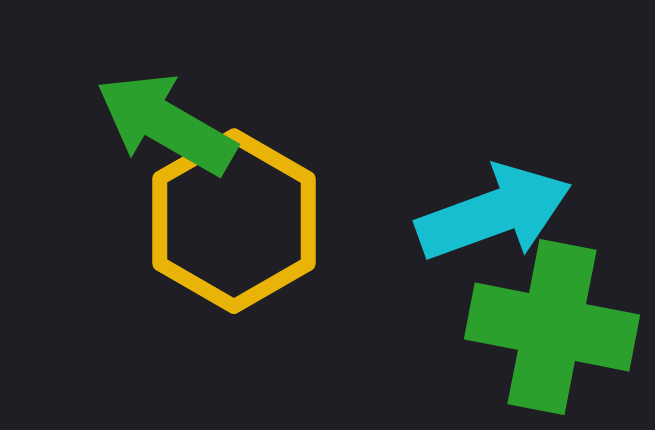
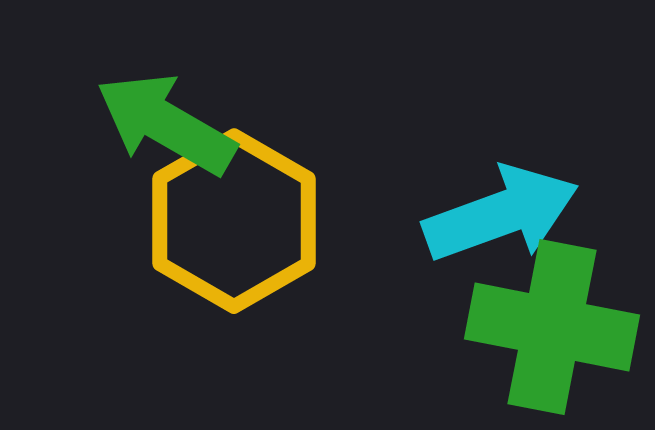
cyan arrow: moved 7 px right, 1 px down
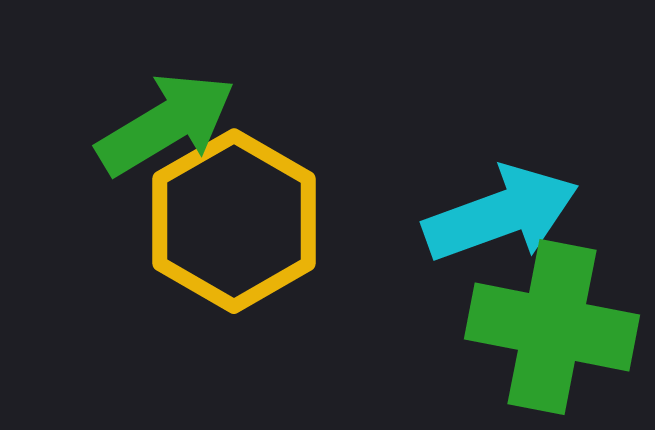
green arrow: rotated 119 degrees clockwise
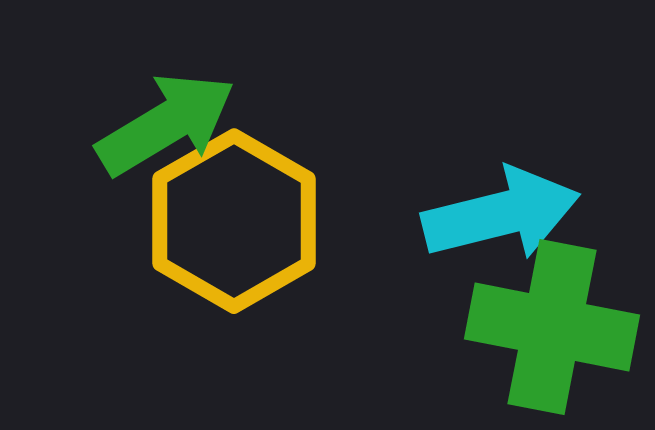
cyan arrow: rotated 6 degrees clockwise
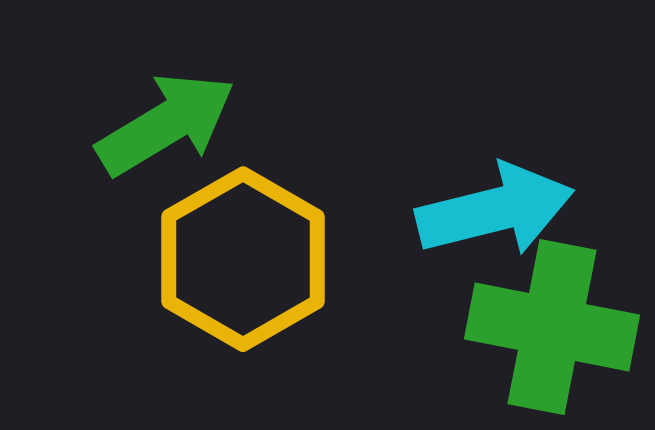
cyan arrow: moved 6 px left, 4 px up
yellow hexagon: moved 9 px right, 38 px down
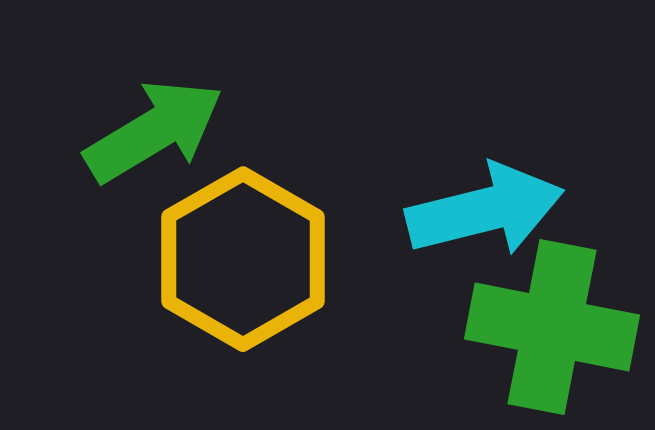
green arrow: moved 12 px left, 7 px down
cyan arrow: moved 10 px left
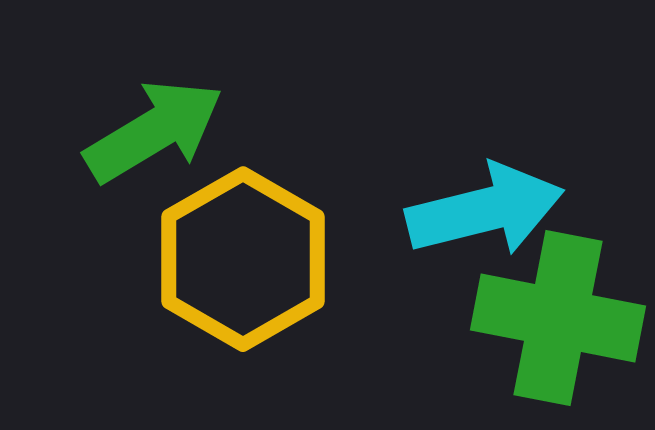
green cross: moved 6 px right, 9 px up
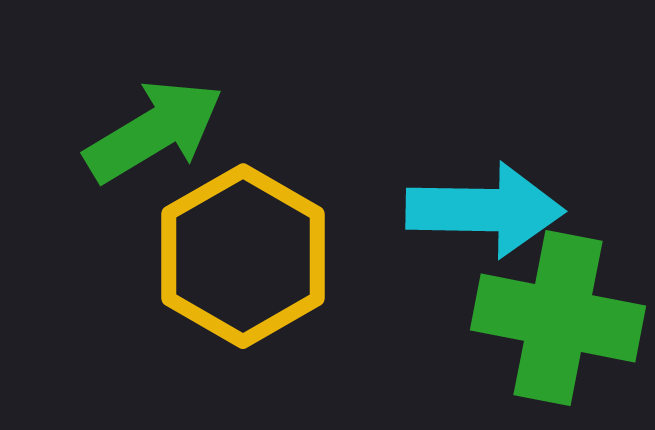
cyan arrow: rotated 15 degrees clockwise
yellow hexagon: moved 3 px up
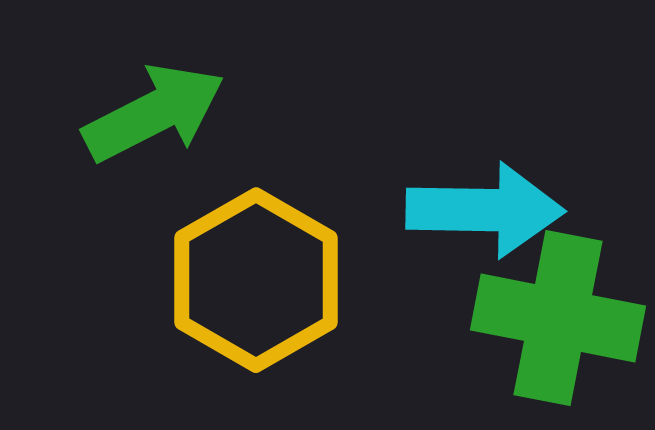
green arrow: moved 18 px up; rotated 4 degrees clockwise
yellow hexagon: moved 13 px right, 24 px down
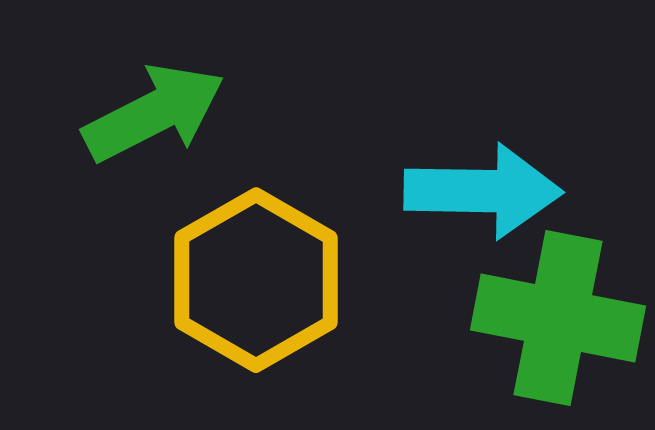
cyan arrow: moved 2 px left, 19 px up
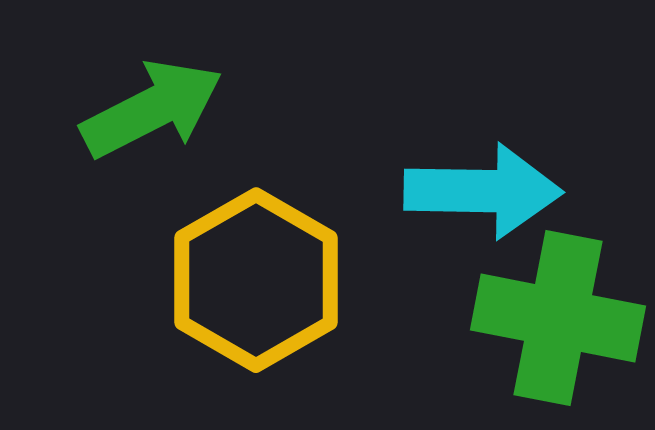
green arrow: moved 2 px left, 4 px up
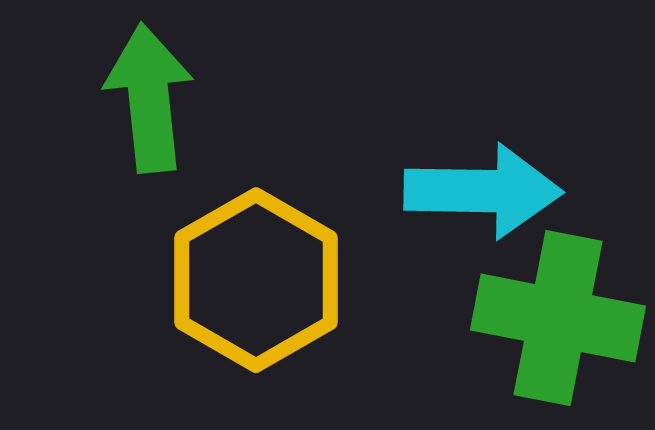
green arrow: moved 3 px left, 11 px up; rotated 69 degrees counterclockwise
